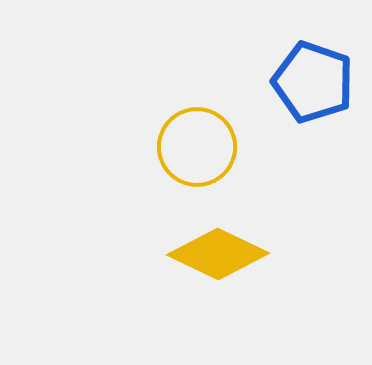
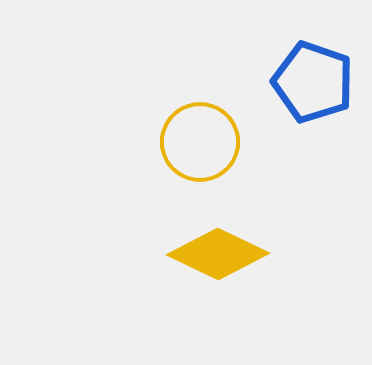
yellow circle: moved 3 px right, 5 px up
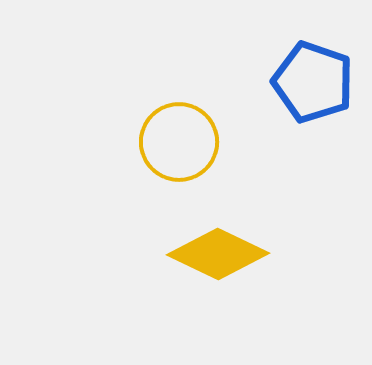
yellow circle: moved 21 px left
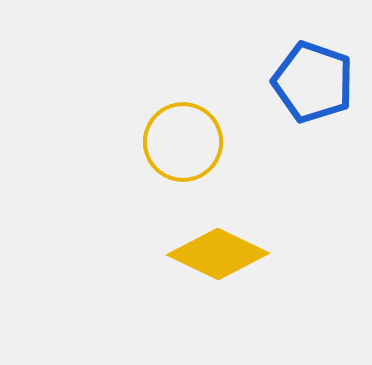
yellow circle: moved 4 px right
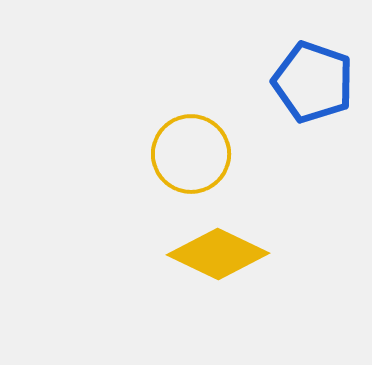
yellow circle: moved 8 px right, 12 px down
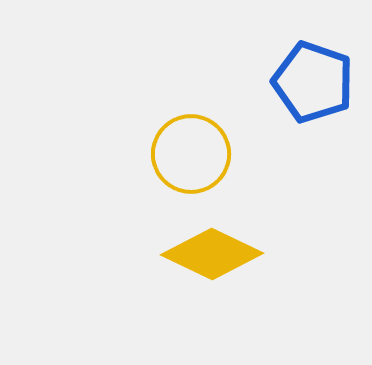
yellow diamond: moved 6 px left
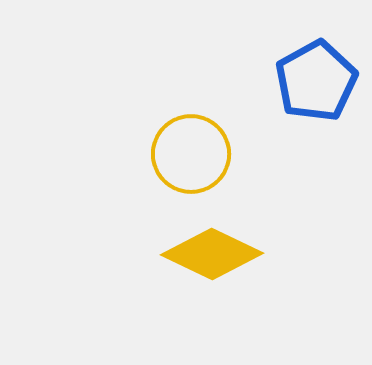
blue pentagon: moved 3 px right, 1 px up; rotated 24 degrees clockwise
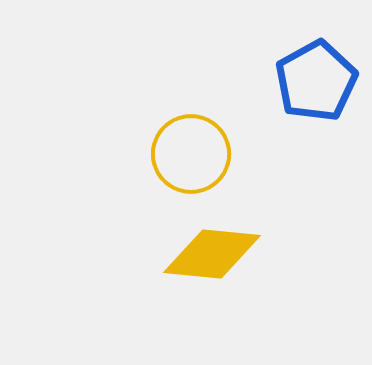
yellow diamond: rotated 20 degrees counterclockwise
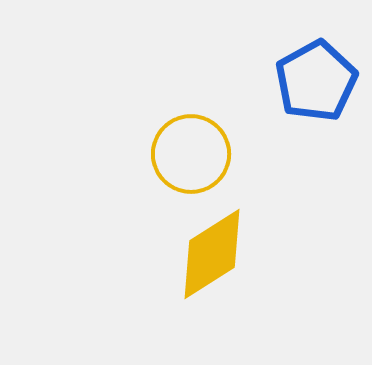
yellow diamond: rotated 38 degrees counterclockwise
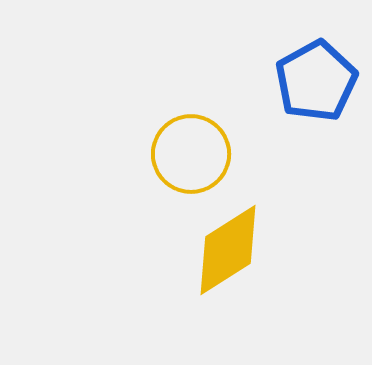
yellow diamond: moved 16 px right, 4 px up
